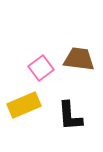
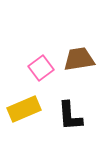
brown trapezoid: rotated 16 degrees counterclockwise
yellow rectangle: moved 4 px down
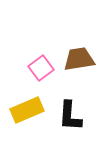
yellow rectangle: moved 3 px right, 1 px down
black L-shape: rotated 8 degrees clockwise
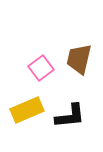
brown trapezoid: rotated 68 degrees counterclockwise
black L-shape: rotated 100 degrees counterclockwise
